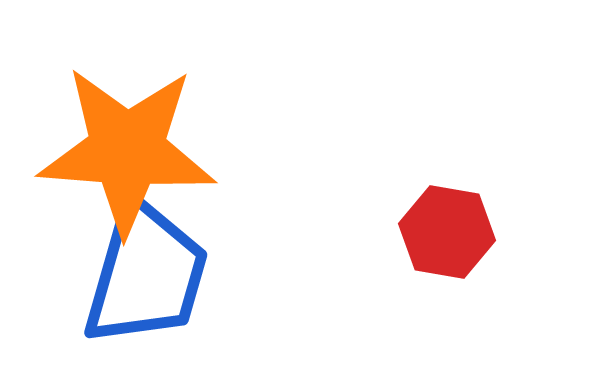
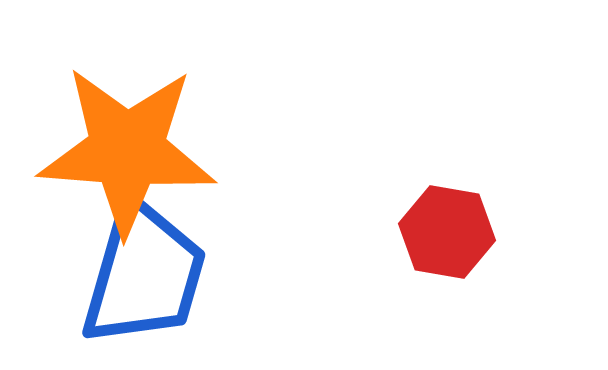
blue trapezoid: moved 2 px left
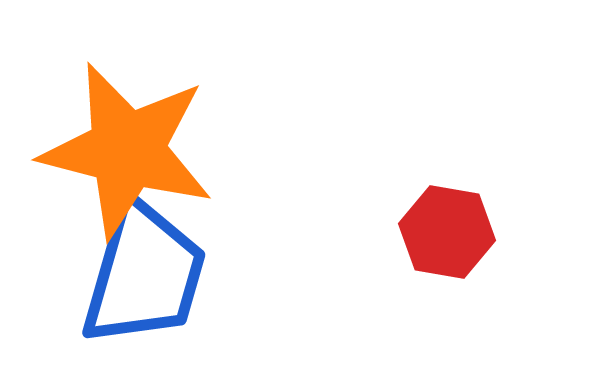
orange star: rotated 10 degrees clockwise
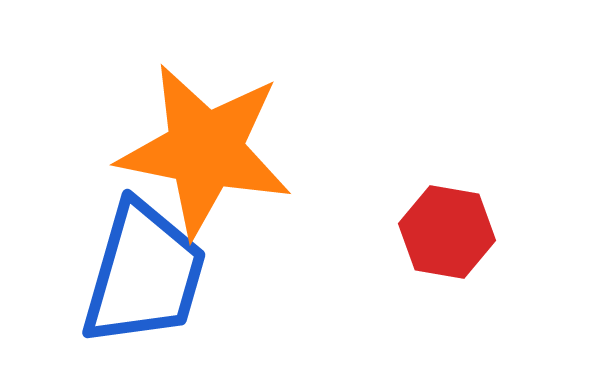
orange star: moved 78 px right; rotated 3 degrees counterclockwise
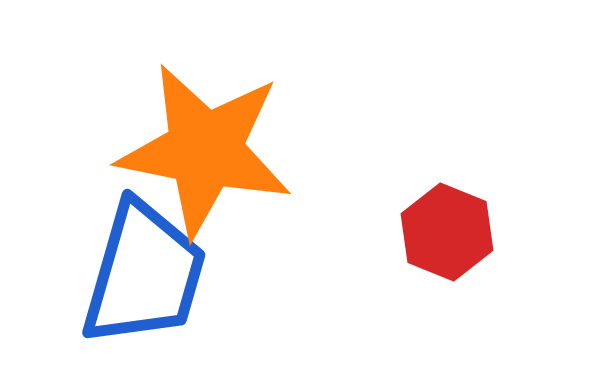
red hexagon: rotated 12 degrees clockwise
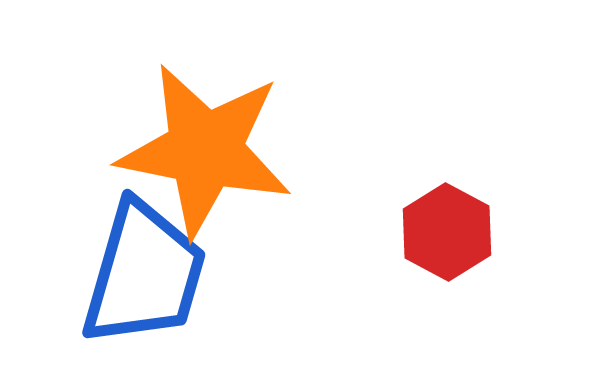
red hexagon: rotated 6 degrees clockwise
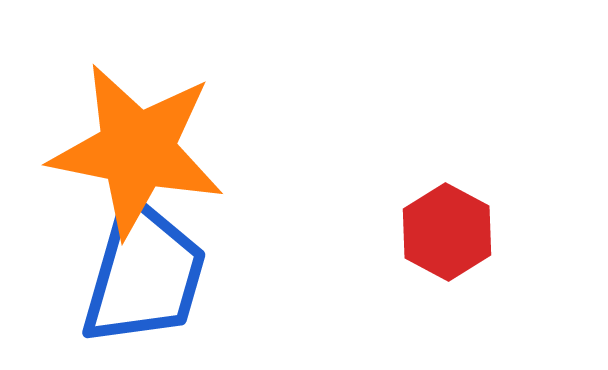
orange star: moved 68 px left
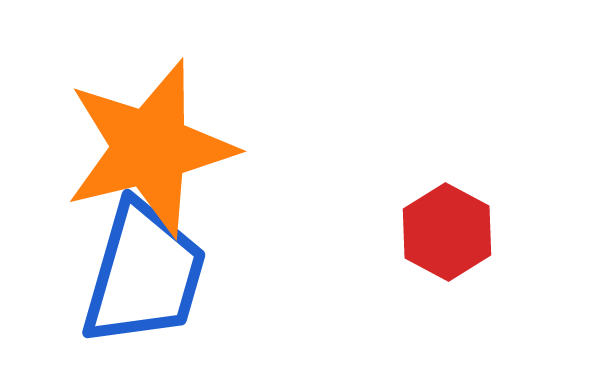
orange star: moved 13 px right, 2 px up; rotated 25 degrees counterclockwise
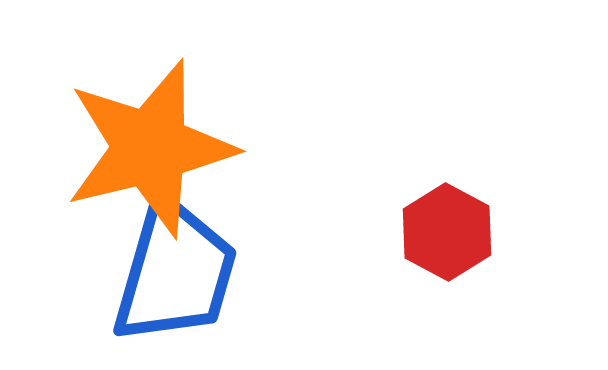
blue trapezoid: moved 31 px right, 2 px up
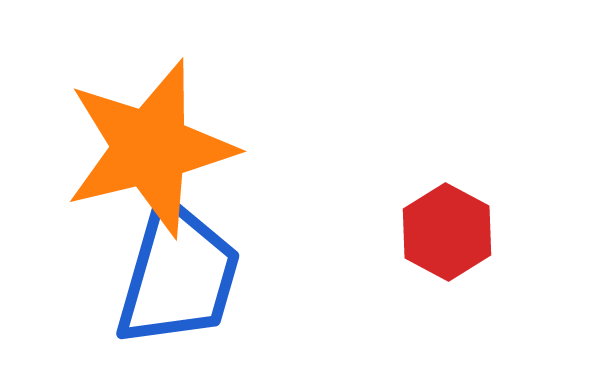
blue trapezoid: moved 3 px right, 3 px down
